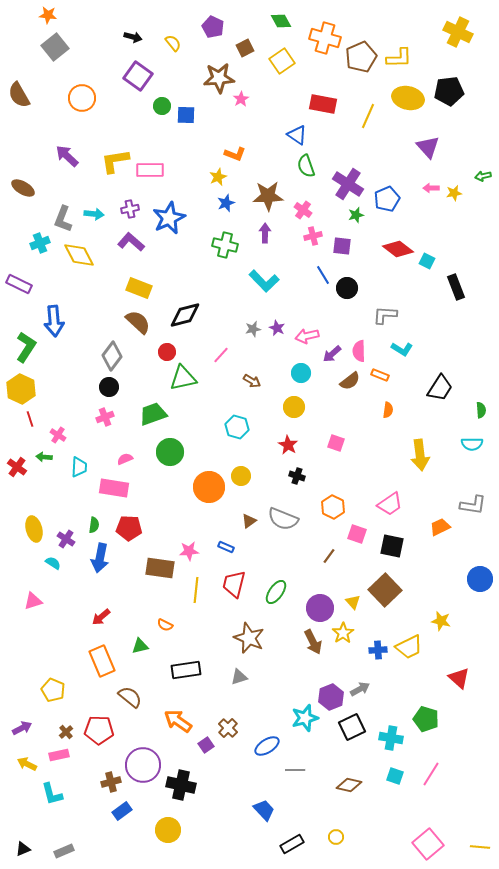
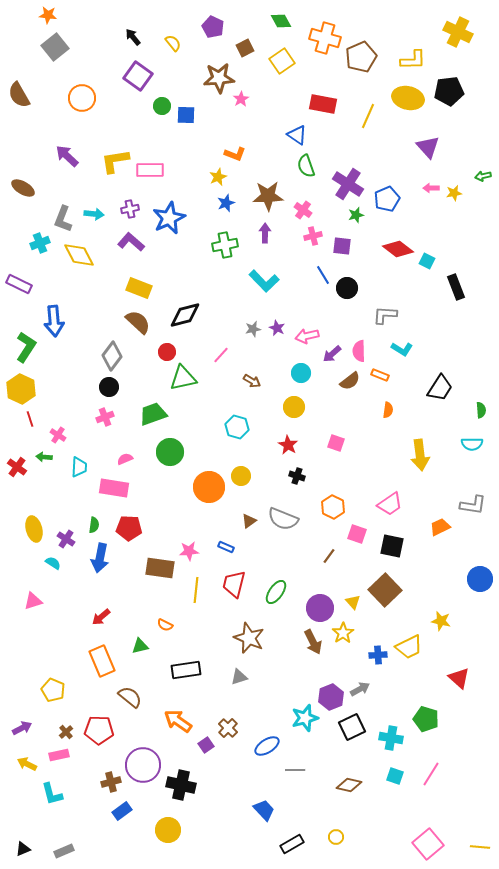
black arrow at (133, 37): rotated 144 degrees counterclockwise
yellow L-shape at (399, 58): moved 14 px right, 2 px down
green cross at (225, 245): rotated 25 degrees counterclockwise
blue cross at (378, 650): moved 5 px down
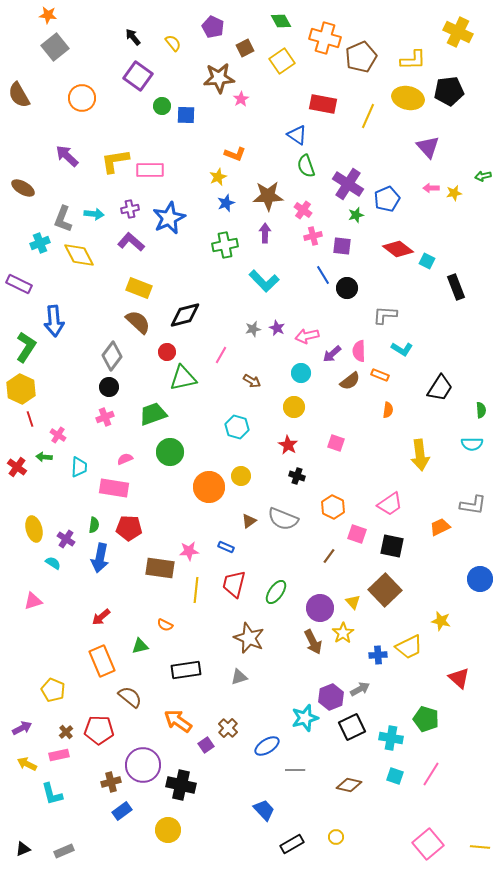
pink line at (221, 355): rotated 12 degrees counterclockwise
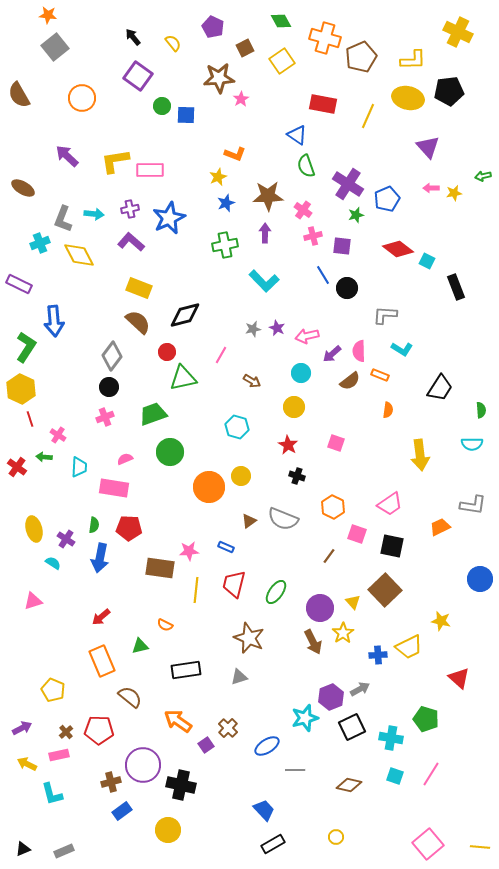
black rectangle at (292, 844): moved 19 px left
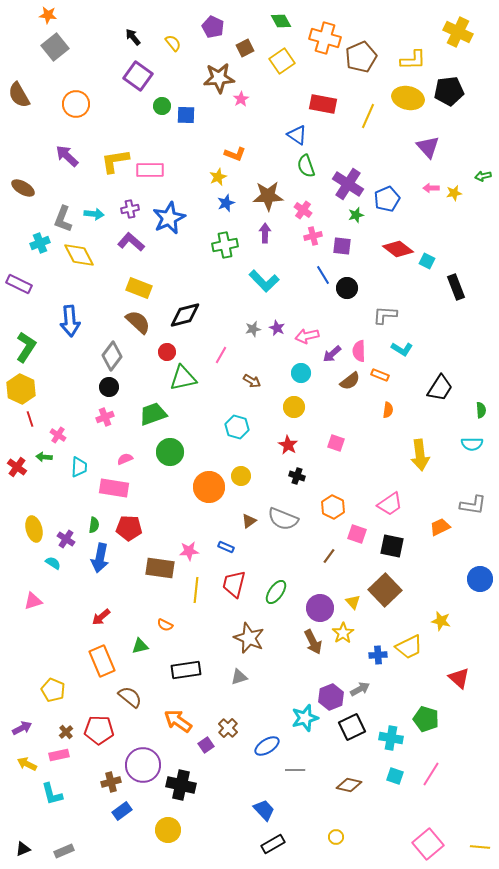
orange circle at (82, 98): moved 6 px left, 6 px down
blue arrow at (54, 321): moved 16 px right
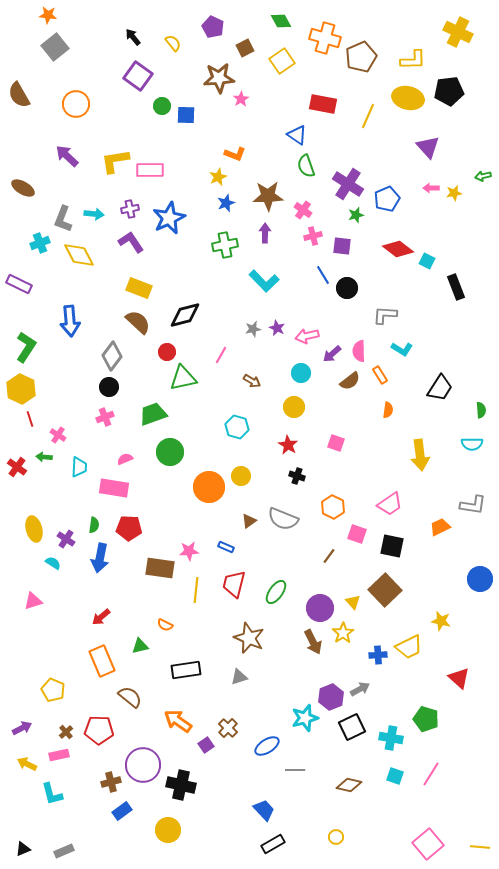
purple L-shape at (131, 242): rotated 16 degrees clockwise
orange rectangle at (380, 375): rotated 36 degrees clockwise
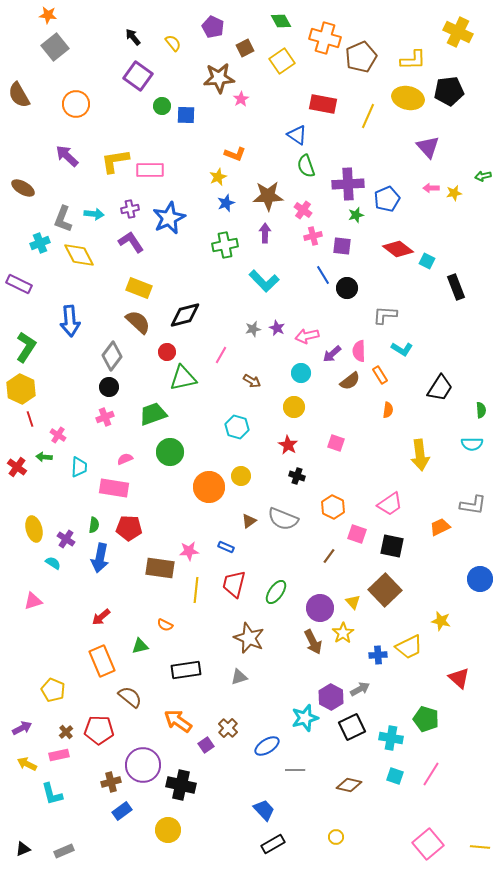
purple cross at (348, 184): rotated 36 degrees counterclockwise
purple hexagon at (331, 697): rotated 10 degrees counterclockwise
